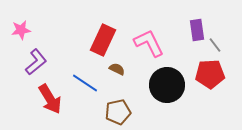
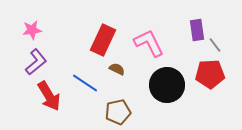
pink star: moved 11 px right
red arrow: moved 1 px left, 3 px up
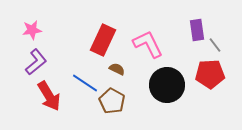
pink L-shape: moved 1 px left, 1 px down
brown pentagon: moved 6 px left, 11 px up; rotated 30 degrees counterclockwise
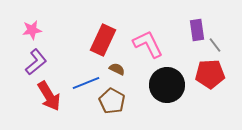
blue line: moved 1 px right; rotated 56 degrees counterclockwise
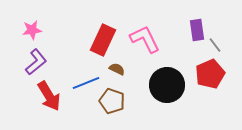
pink L-shape: moved 3 px left, 5 px up
red pentagon: rotated 20 degrees counterclockwise
brown pentagon: rotated 10 degrees counterclockwise
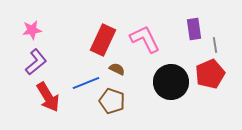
purple rectangle: moved 3 px left, 1 px up
gray line: rotated 28 degrees clockwise
black circle: moved 4 px right, 3 px up
red arrow: moved 1 px left, 1 px down
